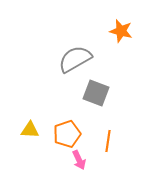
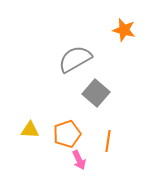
orange star: moved 3 px right, 1 px up
gray square: rotated 20 degrees clockwise
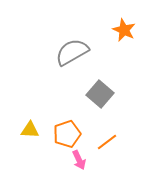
orange star: rotated 10 degrees clockwise
gray semicircle: moved 3 px left, 7 px up
gray square: moved 4 px right, 1 px down
orange line: moved 1 px left, 1 px down; rotated 45 degrees clockwise
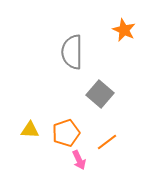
gray semicircle: rotated 60 degrees counterclockwise
orange pentagon: moved 1 px left, 1 px up
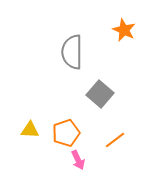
orange line: moved 8 px right, 2 px up
pink arrow: moved 1 px left
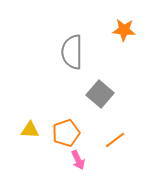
orange star: rotated 20 degrees counterclockwise
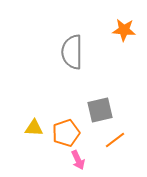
gray square: moved 16 px down; rotated 36 degrees clockwise
yellow triangle: moved 4 px right, 2 px up
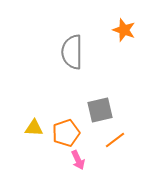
orange star: rotated 15 degrees clockwise
